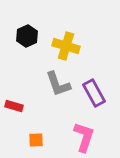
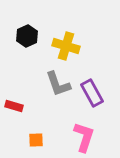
purple rectangle: moved 2 px left
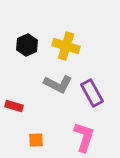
black hexagon: moved 9 px down
gray L-shape: rotated 44 degrees counterclockwise
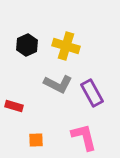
pink L-shape: rotated 32 degrees counterclockwise
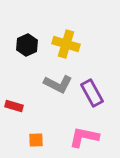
yellow cross: moved 2 px up
pink L-shape: rotated 64 degrees counterclockwise
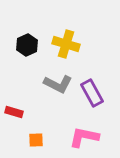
red rectangle: moved 6 px down
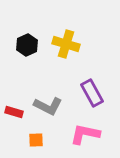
gray L-shape: moved 10 px left, 22 px down
pink L-shape: moved 1 px right, 3 px up
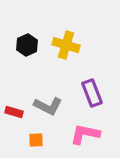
yellow cross: moved 1 px down
purple rectangle: rotated 8 degrees clockwise
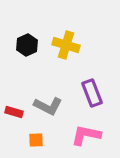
pink L-shape: moved 1 px right, 1 px down
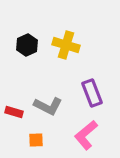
pink L-shape: rotated 52 degrees counterclockwise
